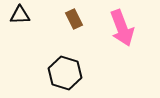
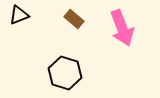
black triangle: moved 1 px left; rotated 20 degrees counterclockwise
brown rectangle: rotated 24 degrees counterclockwise
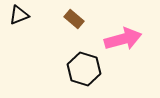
pink arrow: moved 1 px right, 11 px down; rotated 84 degrees counterclockwise
black hexagon: moved 19 px right, 4 px up
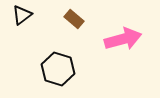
black triangle: moved 3 px right; rotated 15 degrees counterclockwise
black hexagon: moved 26 px left
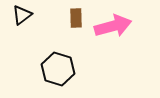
brown rectangle: moved 2 px right, 1 px up; rotated 48 degrees clockwise
pink arrow: moved 10 px left, 13 px up
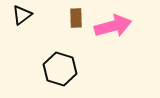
black hexagon: moved 2 px right
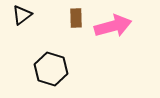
black hexagon: moved 9 px left
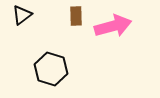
brown rectangle: moved 2 px up
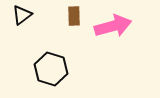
brown rectangle: moved 2 px left
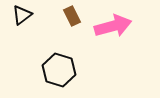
brown rectangle: moved 2 px left; rotated 24 degrees counterclockwise
black hexagon: moved 8 px right, 1 px down
